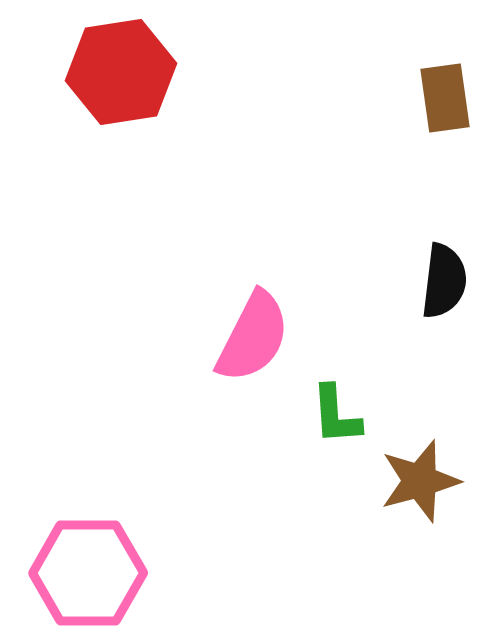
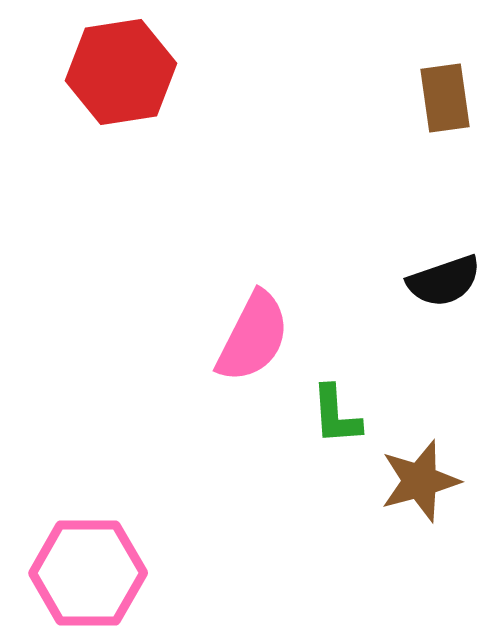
black semicircle: rotated 64 degrees clockwise
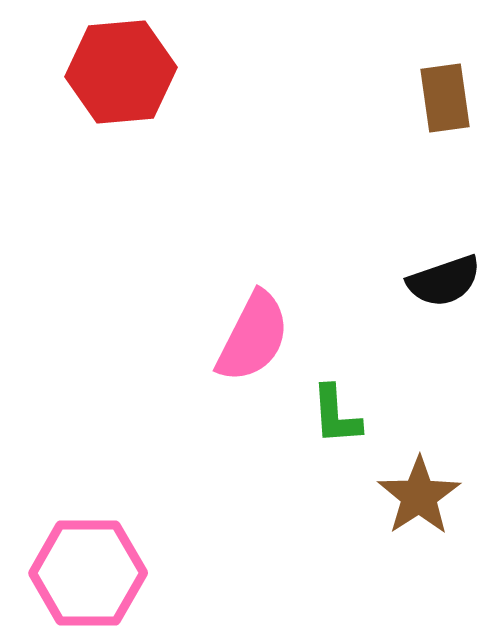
red hexagon: rotated 4 degrees clockwise
brown star: moved 1 px left, 15 px down; rotated 18 degrees counterclockwise
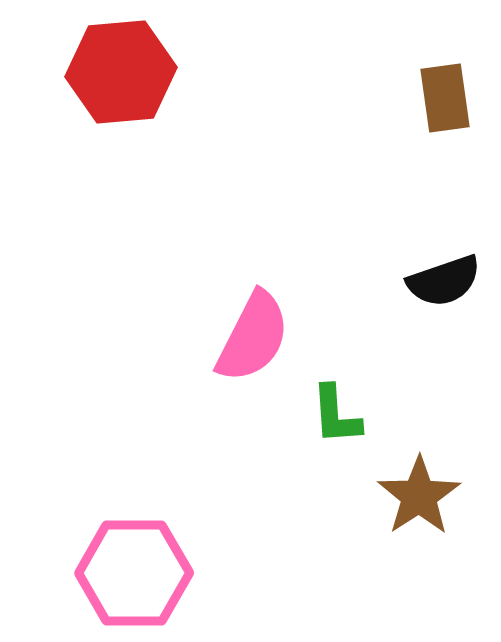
pink hexagon: moved 46 px right
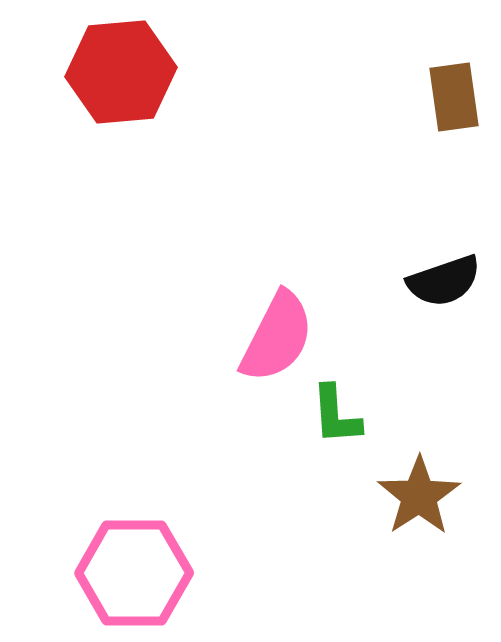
brown rectangle: moved 9 px right, 1 px up
pink semicircle: moved 24 px right
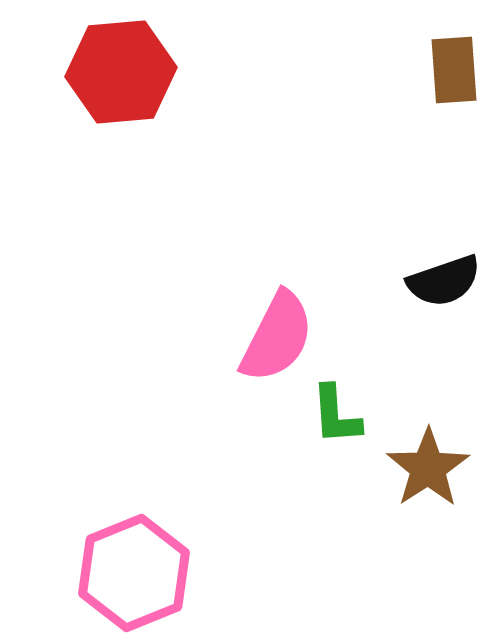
brown rectangle: moved 27 px up; rotated 4 degrees clockwise
brown star: moved 9 px right, 28 px up
pink hexagon: rotated 22 degrees counterclockwise
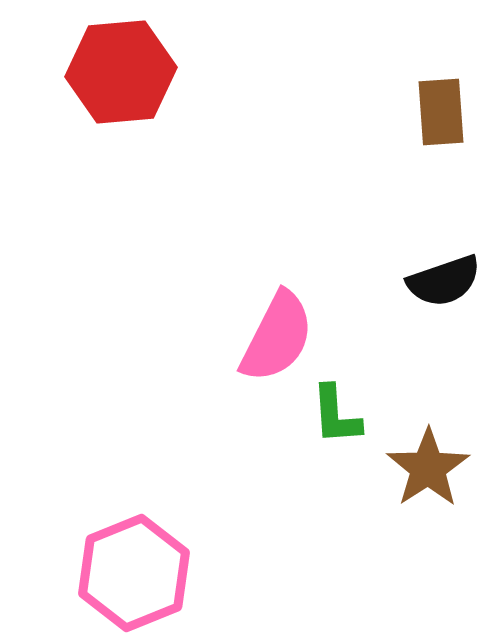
brown rectangle: moved 13 px left, 42 px down
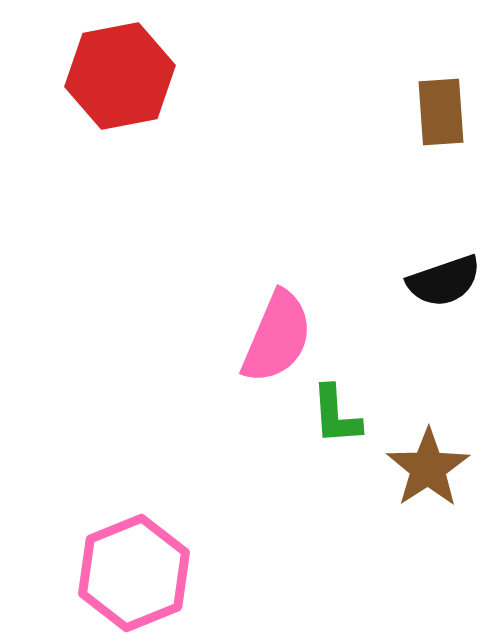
red hexagon: moved 1 px left, 4 px down; rotated 6 degrees counterclockwise
pink semicircle: rotated 4 degrees counterclockwise
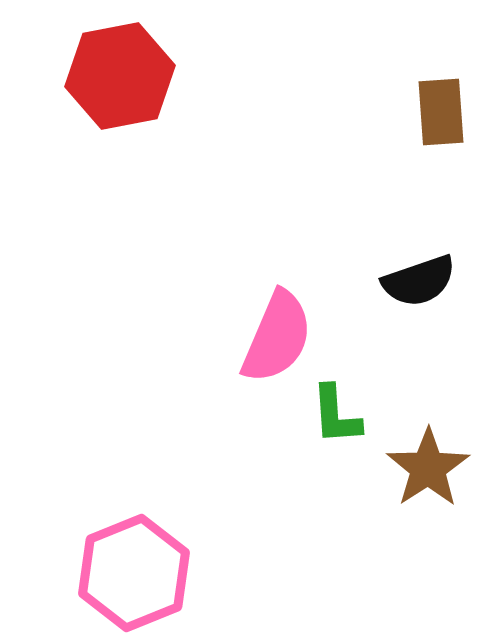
black semicircle: moved 25 px left
